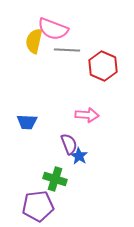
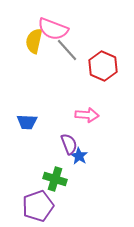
gray line: rotated 45 degrees clockwise
purple pentagon: rotated 12 degrees counterclockwise
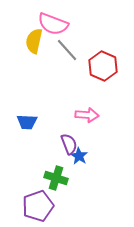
pink semicircle: moved 5 px up
green cross: moved 1 px right, 1 px up
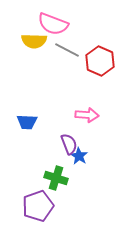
yellow semicircle: rotated 100 degrees counterclockwise
gray line: rotated 20 degrees counterclockwise
red hexagon: moved 3 px left, 5 px up
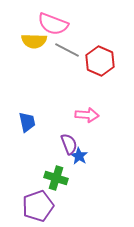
blue trapezoid: rotated 105 degrees counterclockwise
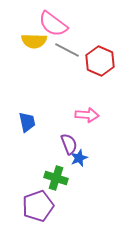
pink semicircle: rotated 16 degrees clockwise
blue star: moved 2 px down; rotated 18 degrees clockwise
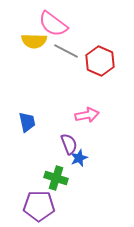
gray line: moved 1 px left, 1 px down
pink arrow: rotated 15 degrees counterclockwise
purple pentagon: moved 1 px right; rotated 20 degrees clockwise
